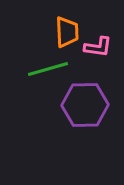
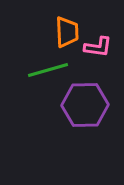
green line: moved 1 px down
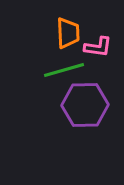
orange trapezoid: moved 1 px right, 1 px down
green line: moved 16 px right
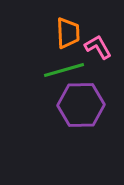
pink L-shape: rotated 128 degrees counterclockwise
purple hexagon: moved 4 px left
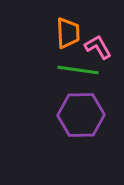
green line: moved 14 px right; rotated 24 degrees clockwise
purple hexagon: moved 10 px down
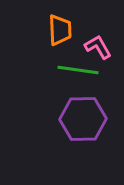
orange trapezoid: moved 8 px left, 3 px up
purple hexagon: moved 2 px right, 4 px down
